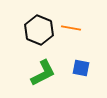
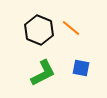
orange line: rotated 30 degrees clockwise
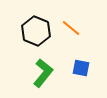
black hexagon: moved 3 px left, 1 px down
green L-shape: rotated 24 degrees counterclockwise
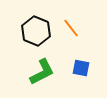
orange line: rotated 12 degrees clockwise
green L-shape: moved 1 px left, 1 px up; rotated 24 degrees clockwise
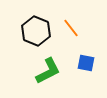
blue square: moved 5 px right, 5 px up
green L-shape: moved 6 px right, 1 px up
